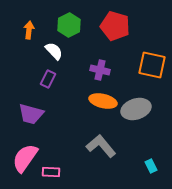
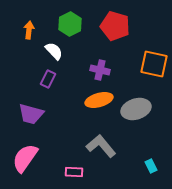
green hexagon: moved 1 px right, 1 px up
orange square: moved 2 px right, 1 px up
orange ellipse: moved 4 px left, 1 px up; rotated 28 degrees counterclockwise
pink rectangle: moved 23 px right
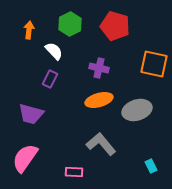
purple cross: moved 1 px left, 2 px up
purple rectangle: moved 2 px right
gray ellipse: moved 1 px right, 1 px down
gray L-shape: moved 2 px up
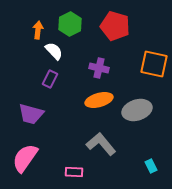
orange arrow: moved 9 px right
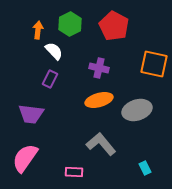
red pentagon: moved 1 px left; rotated 12 degrees clockwise
purple trapezoid: rotated 8 degrees counterclockwise
cyan rectangle: moved 6 px left, 2 px down
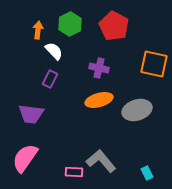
gray L-shape: moved 17 px down
cyan rectangle: moved 2 px right, 5 px down
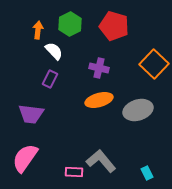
red pentagon: rotated 12 degrees counterclockwise
orange square: rotated 32 degrees clockwise
gray ellipse: moved 1 px right
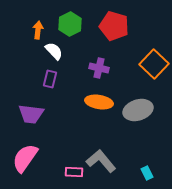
purple rectangle: rotated 12 degrees counterclockwise
orange ellipse: moved 2 px down; rotated 24 degrees clockwise
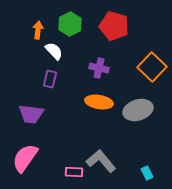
orange square: moved 2 px left, 3 px down
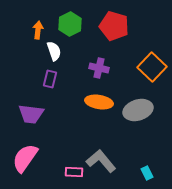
white semicircle: rotated 24 degrees clockwise
